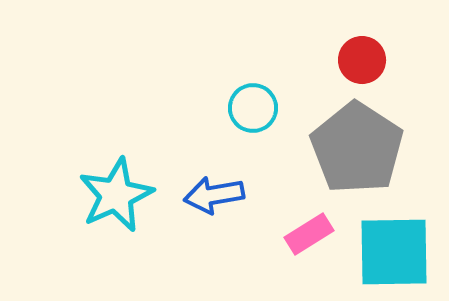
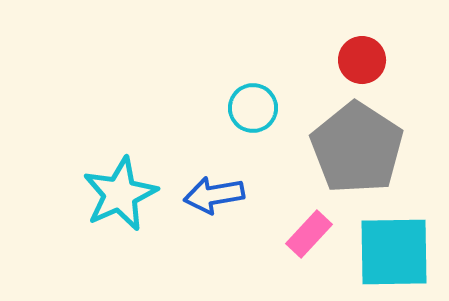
cyan star: moved 4 px right, 1 px up
pink rectangle: rotated 15 degrees counterclockwise
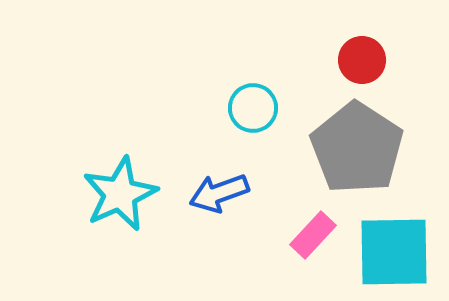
blue arrow: moved 5 px right, 2 px up; rotated 10 degrees counterclockwise
pink rectangle: moved 4 px right, 1 px down
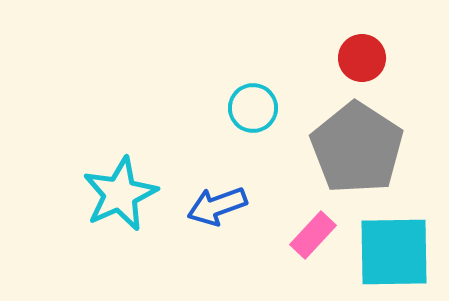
red circle: moved 2 px up
blue arrow: moved 2 px left, 13 px down
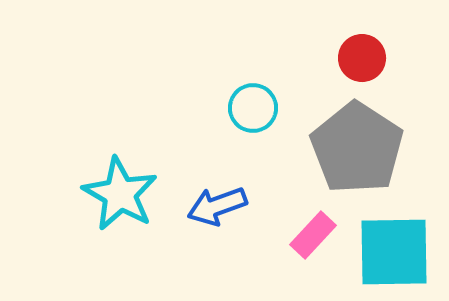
cyan star: rotated 18 degrees counterclockwise
